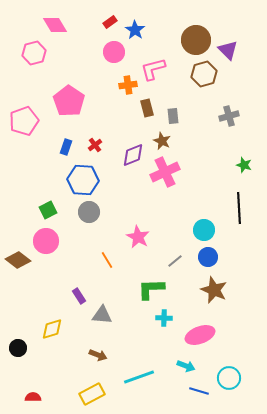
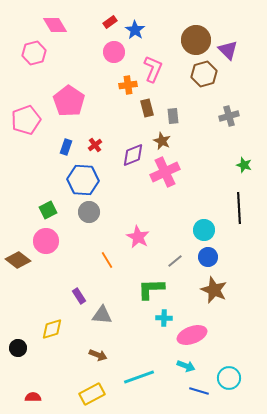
pink L-shape at (153, 69): rotated 128 degrees clockwise
pink pentagon at (24, 121): moved 2 px right, 1 px up
pink ellipse at (200, 335): moved 8 px left
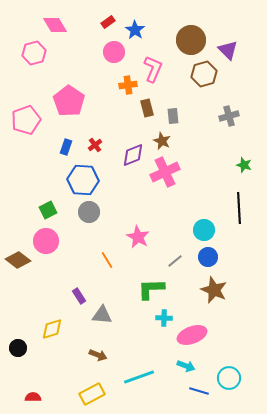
red rectangle at (110, 22): moved 2 px left
brown circle at (196, 40): moved 5 px left
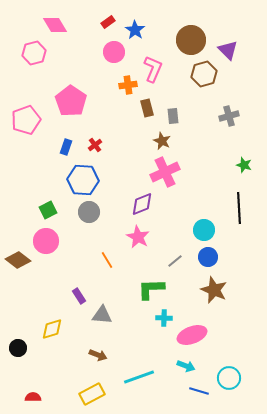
pink pentagon at (69, 101): moved 2 px right
purple diamond at (133, 155): moved 9 px right, 49 px down
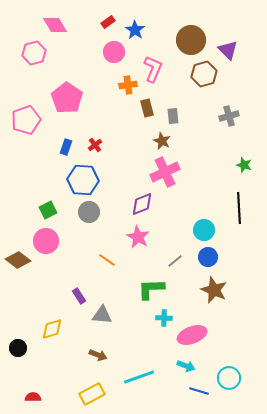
pink pentagon at (71, 101): moved 4 px left, 3 px up
orange line at (107, 260): rotated 24 degrees counterclockwise
